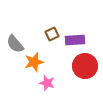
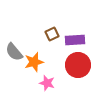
gray semicircle: moved 1 px left, 8 px down
red circle: moved 7 px left, 1 px up
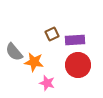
orange star: rotated 24 degrees clockwise
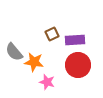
pink star: moved 1 px up
